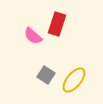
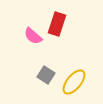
yellow ellipse: moved 2 px down
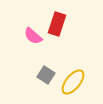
yellow ellipse: moved 1 px left
